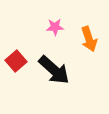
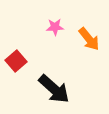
orange arrow: rotated 20 degrees counterclockwise
black arrow: moved 19 px down
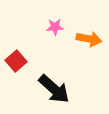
orange arrow: rotated 40 degrees counterclockwise
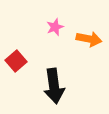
pink star: rotated 18 degrees counterclockwise
black arrow: moved 3 px up; rotated 40 degrees clockwise
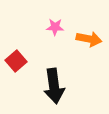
pink star: rotated 24 degrees clockwise
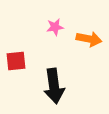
pink star: rotated 12 degrees counterclockwise
red square: rotated 35 degrees clockwise
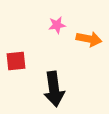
pink star: moved 2 px right, 2 px up
black arrow: moved 3 px down
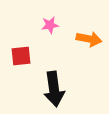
pink star: moved 7 px left
red square: moved 5 px right, 5 px up
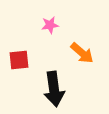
orange arrow: moved 7 px left, 14 px down; rotated 30 degrees clockwise
red square: moved 2 px left, 4 px down
